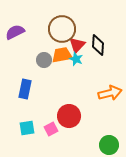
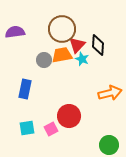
purple semicircle: rotated 18 degrees clockwise
cyan star: moved 6 px right
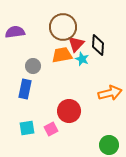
brown circle: moved 1 px right, 2 px up
red triangle: moved 1 px left, 1 px up
gray circle: moved 11 px left, 6 px down
red circle: moved 5 px up
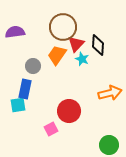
orange trapezoid: moved 5 px left; rotated 45 degrees counterclockwise
cyan square: moved 9 px left, 23 px up
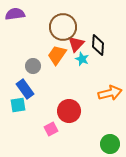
purple semicircle: moved 18 px up
blue rectangle: rotated 48 degrees counterclockwise
green circle: moved 1 px right, 1 px up
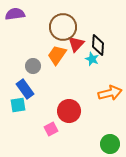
cyan star: moved 10 px right
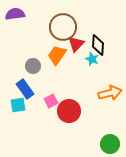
pink square: moved 28 px up
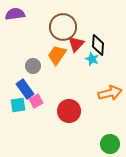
pink square: moved 15 px left
